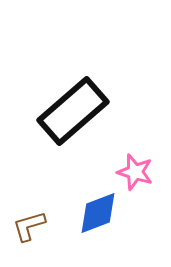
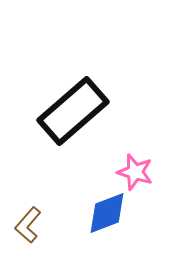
blue diamond: moved 9 px right
brown L-shape: moved 1 px left, 1 px up; rotated 33 degrees counterclockwise
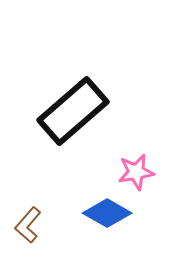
pink star: moved 1 px right; rotated 27 degrees counterclockwise
blue diamond: rotated 51 degrees clockwise
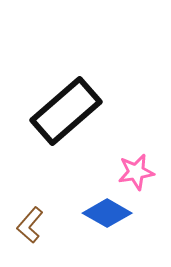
black rectangle: moved 7 px left
brown L-shape: moved 2 px right
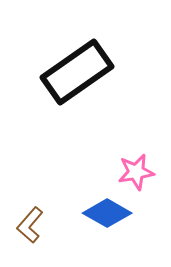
black rectangle: moved 11 px right, 39 px up; rotated 6 degrees clockwise
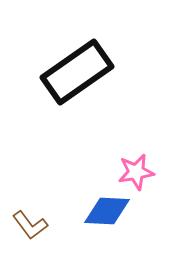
blue diamond: moved 2 px up; rotated 27 degrees counterclockwise
brown L-shape: rotated 78 degrees counterclockwise
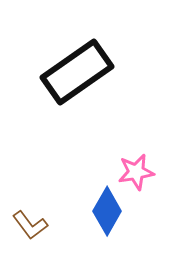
blue diamond: rotated 63 degrees counterclockwise
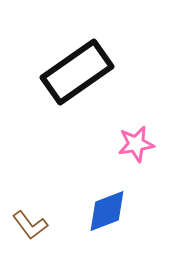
pink star: moved 28 px up
blue diamond: rotated 39 degrees clockwise
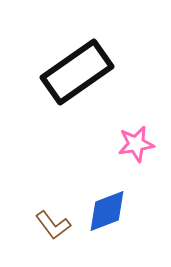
brown L-shape: moved 23 px right
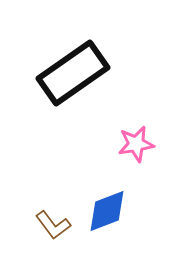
black rectangle: moved 4 px left, 1 px down
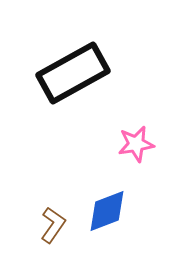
black rectangle: rotated 6 degrees clockwise
brown L-shape: rotated 108 degrees counterclockwise
